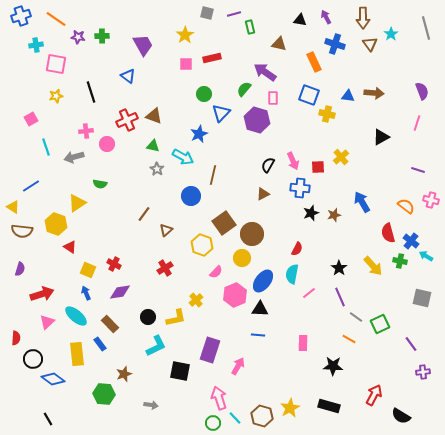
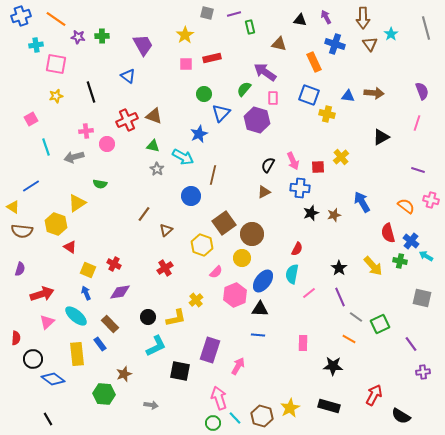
brown triangle at (263, 194): moved 1 px right, 2 px up
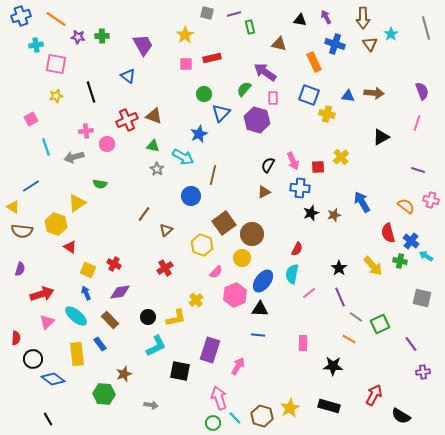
brown rectangle at (110, 324): moved 4 px up
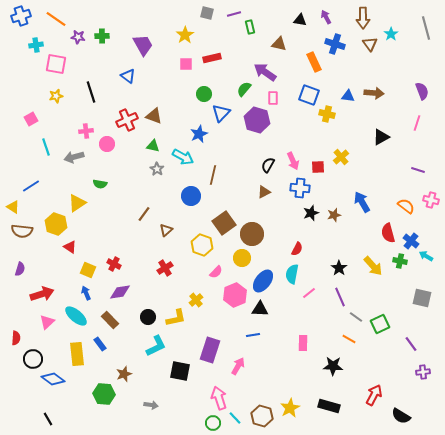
blue line at (258, 335): moved 5 px left; rotated 16 degrees counterclockwise
